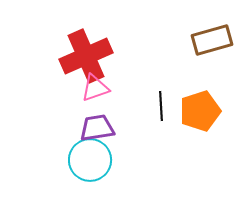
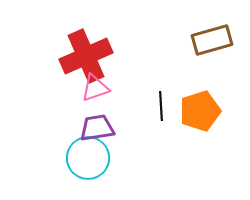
cyan circle: moved 2 px left, 2 px up
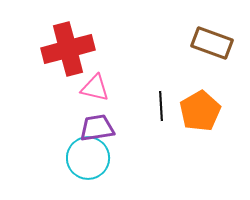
brown rectangle: moved 3 px down; rotated 36 degrees clockwise
red cross: moved 18 px left, 7 px up; rotated 9 degrees clockwise
pink triangle: rotated 32 degrees clockwise
orange pentagon: rotated 12 degrees counterclockwise
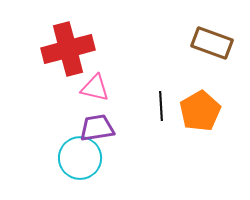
cyan circle: moved 8 px left
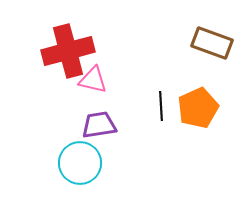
red cross: moved 2 px down
pink triangle: moved 2 px left, 8 px up
orange pentagon: moved 2 px left, 3 px up; rotated 6 degrees clockwise
purple trapezoid: moved 2 px right, 3 px up
cyan circle: moved 5 px down
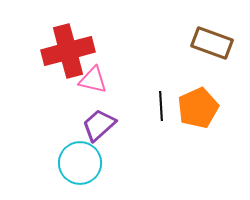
purple trapezoid: rotated 33 degrees counterclockwise
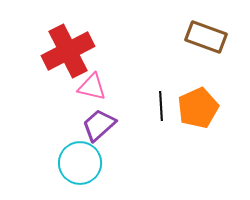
brown rectangle: moved 6 px left, 6 px up
red cross: rotated 12 degrees counterclockwise
pink triangle: moved 1 px left, 7 px down
